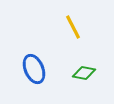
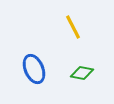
green diamond: moved 2 px left
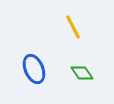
green diamond: rotated 45 degrees clockwise
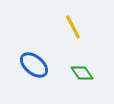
blue ellipse: moved 4 px up; rotated 28 degrees counterclockwise
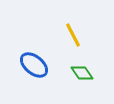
yellow line: moved 8 px down
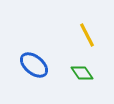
yellow line: moved 14 px right
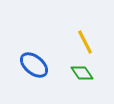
yellow line: moved 2 px left, 7 px down
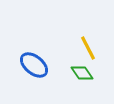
yellow line: moved 3 px right, 6 px down
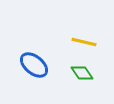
yellow line: moved 4 px left, 6 px up; rotated 50 degrees counterclockwise
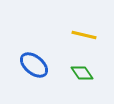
yellow line: moved 7 px up
